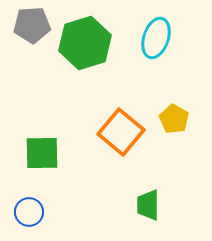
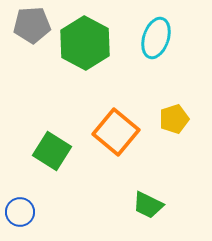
green hexagon: rotated 15 degrees counterclockwise
yellow pentagon: rotated 24 degrees clockwise
orange square: moved 5 px left
green square: moved 10 px right, 2 px up; rotated 33 degrees clockwise
green trapezoid: rotated 64 degrees counterclockwise
blue circle: moved 9 px left
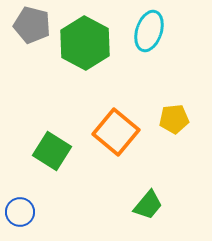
gray pentagon: rotated 18 degrees clockwise
cyan ellipse: moved 7 px left, 7 px up
yellow pentagon: rotated 12 degrees clockwise
green trapezoid: rotated 76 degrees counterclockwise
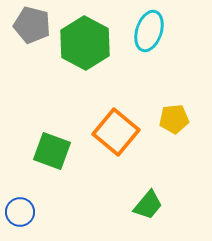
green square: rotated 12 degrees counterclockwise
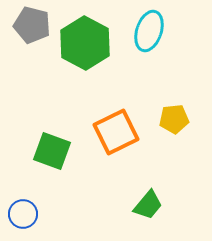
orange square: rotated 24 degrees clockwise
blue circle: moved 3 px right, 2 px down
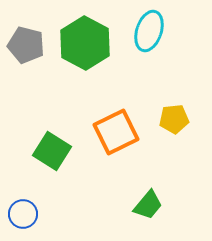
gray pentagon: moved 6 px left, 20 px down
green square: rotated 12 degrees clockwise
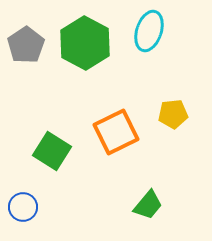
gray pentagon: rotated 24 degrees clockwise
yellow pentagon: moved 1 px left, 5 px up
blue circle: moved 7 px up
